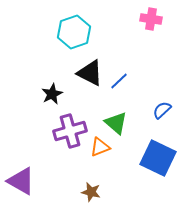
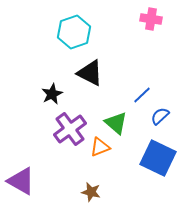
blue line: moved 23 px right, 14 px down
blue semicircle: moved 2 px left, 6 px down
purple cross: moved 2 px up; rotated 20 degrees counterclockwise
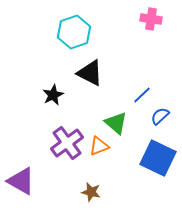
black star: moved 1 px right, 1 px down
purple cross: moved 3 px left, 14 px down
orange triangle: moved 1 px left, 1 px up
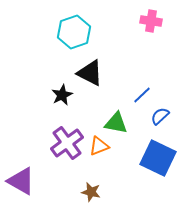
pink cross: moved 2 px down
black star: moved 9 px right
green triangle: rotated 30 degrees counterclockwise
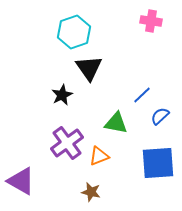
black triangle: moved 1 px left, 5 px up; rotated 28 degrees clockwise
orange triangle: moved 10 px down
blue square: moved 5 px down; rotated 30 degrees counterclockwise
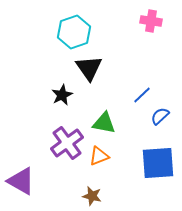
green triangle: moved 12 px left
brown star: moved 1 px right, 4 px down
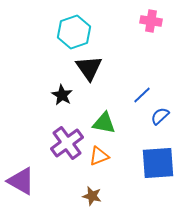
black star: rotated 15 degrees counterclockwise
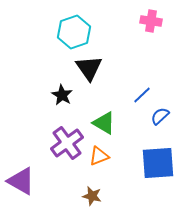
green triangle: rotated 20 degrees clockwise
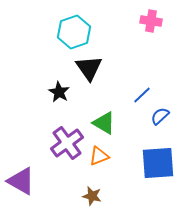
black star: moved 3 px left, 3 px up
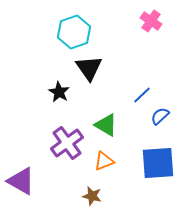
pink cross: rotated 25 degrees clockwise
green triangle: moved 2 px right, 2 px down
orange triangle: moved 5 px right, 5 px down
